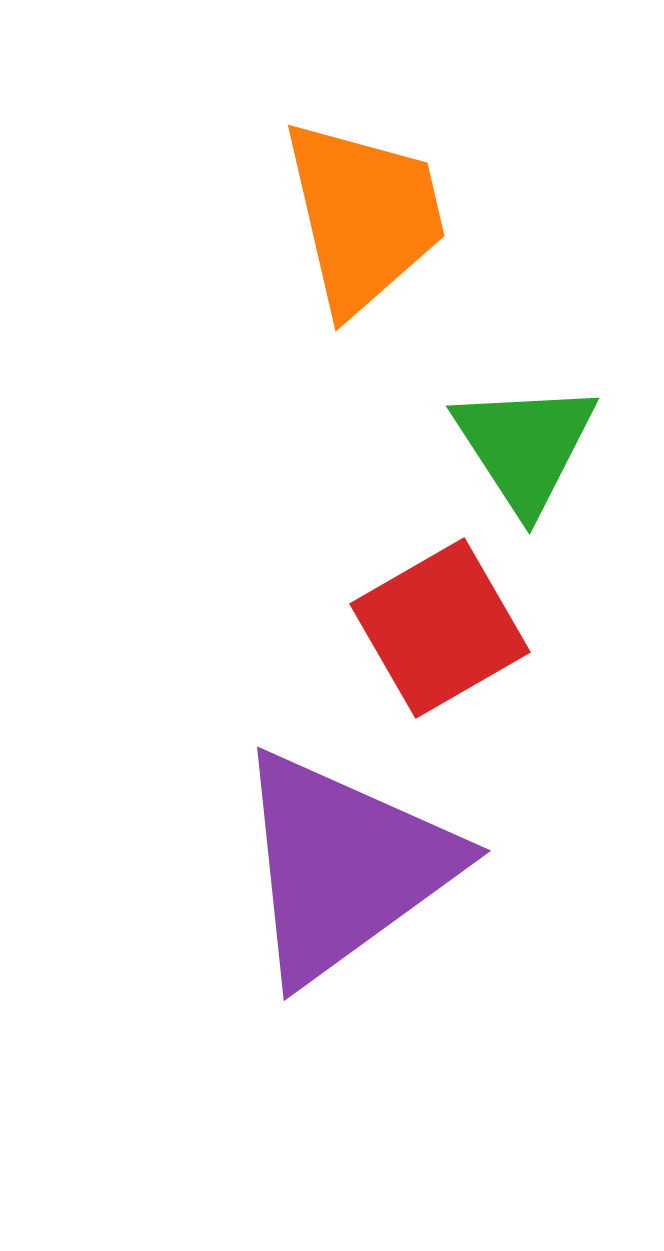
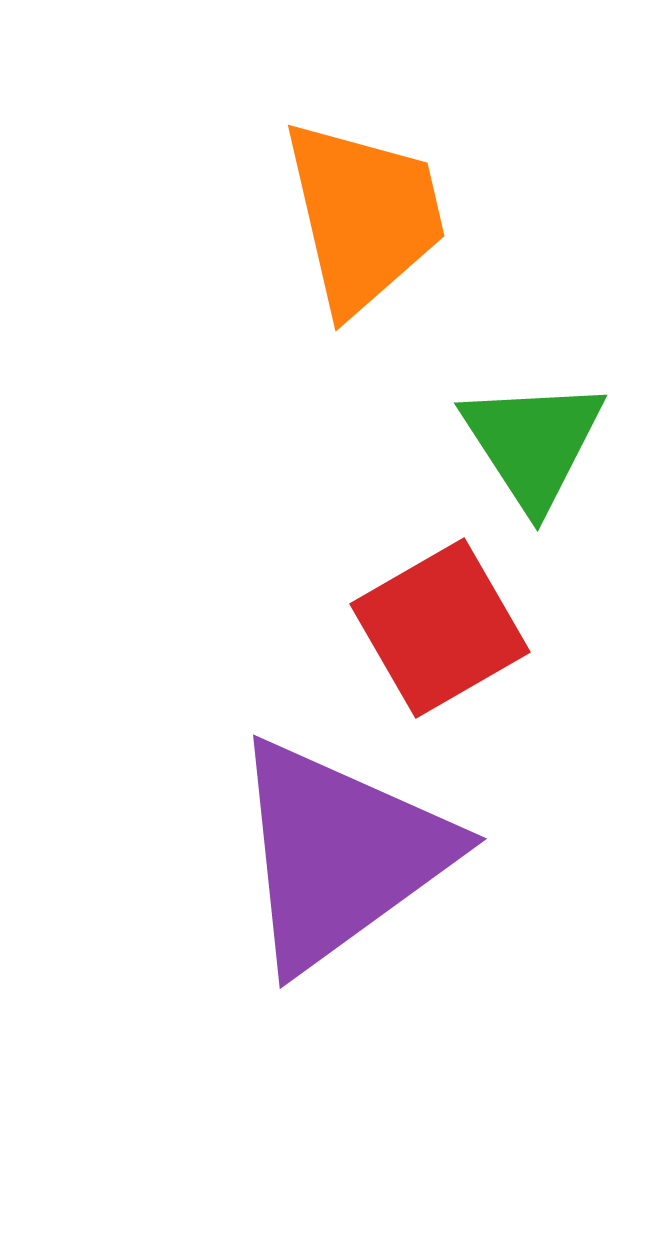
green triangle: moved 8 px right, 3 px up
purple triangle: moved 4 px left, 12 px up
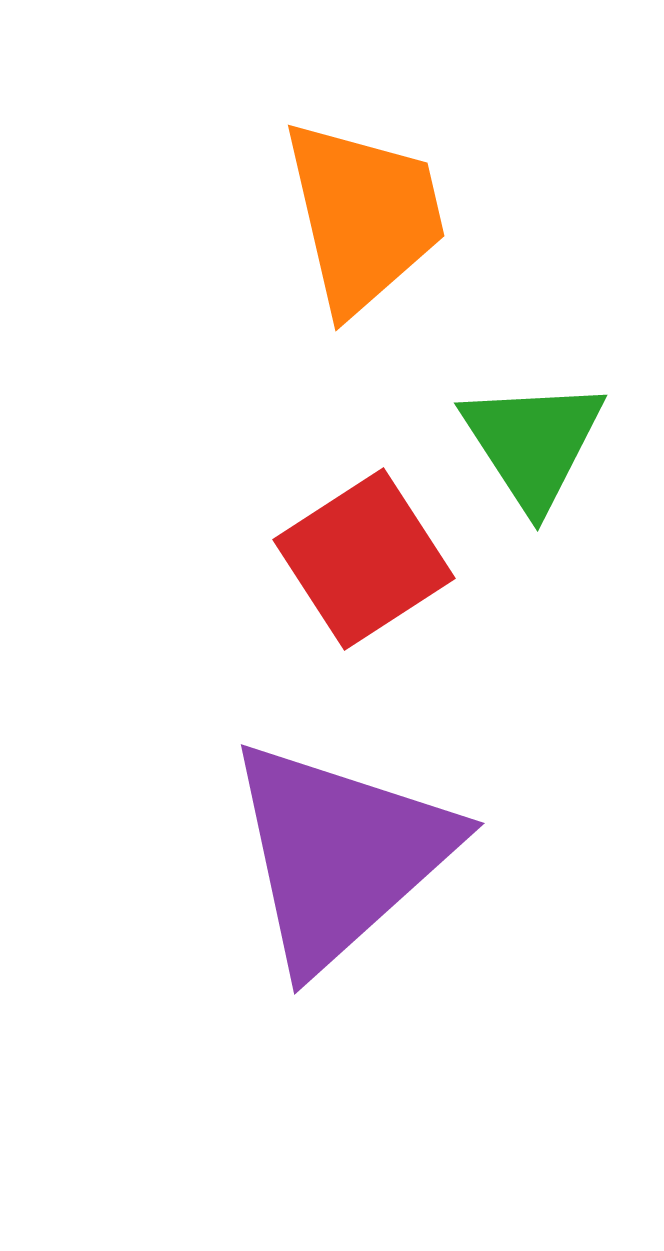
red square: moved 76 px left, 69 px up; rotated 3 degrees counterclockwise
purple triangle: rotated 6 degrees counterclockwise
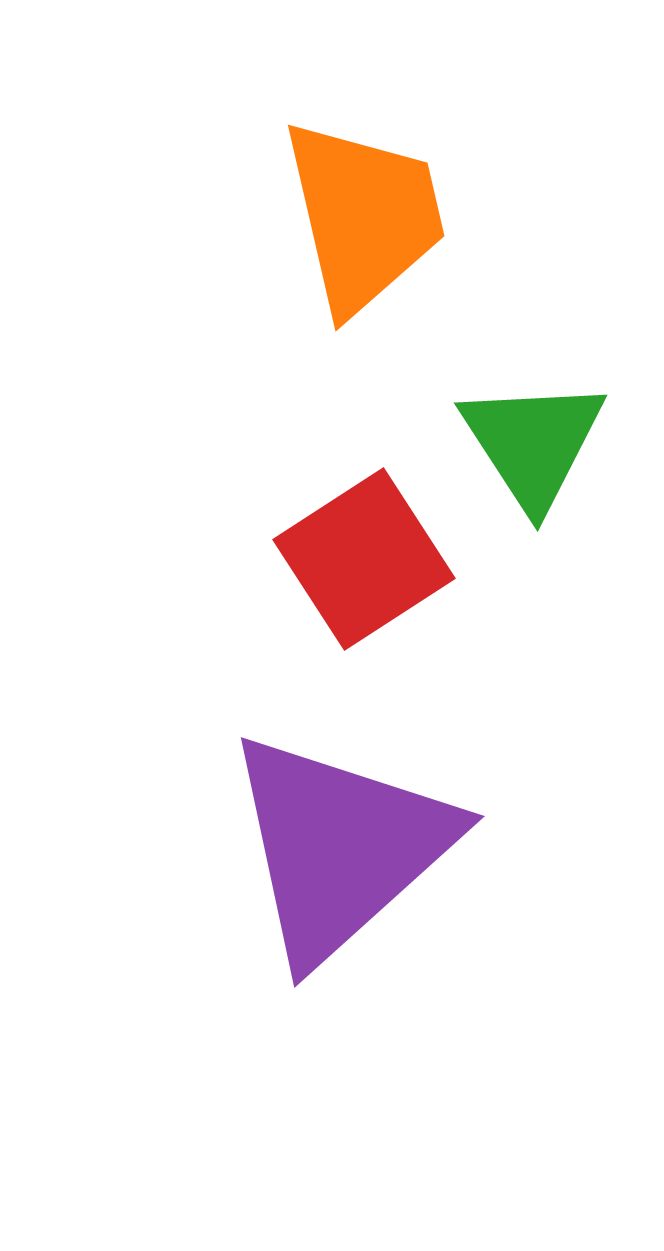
purple triangle: moved 7 px up
